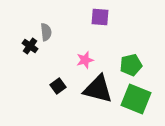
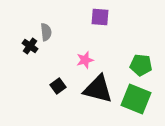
green pentagon: moved 10 px right; rotated 20 degrees clockwise
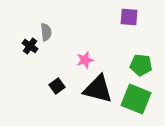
purple square: moved 29 px right
black square: moved 1 px left
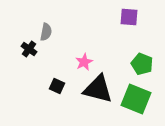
gray semicircle: rotated 18 degrees clockwise
black cross: moved 1 px left, 3 px down
pink star: moved 1 px left, 2 px down; rotated 12 degrees counterclockwise
green pentagon: moved 1 px right, 1 px up; rotated 15 degrees clockwise
black square: rotated 28 degrees counterclockwise
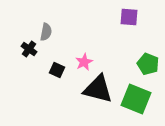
green pentagon: moved 6 px right
black square: moved 16 px up
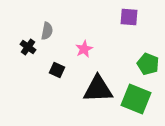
gray semicircle: moved 1 px right, 1 px up
black cross: moved 1 px left, 2 px up
pink star: moved 13 px up
black triangle: rotated 16 degrees counterclockwise
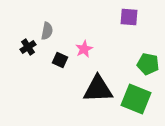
black cross: rotated 21 degrees clockwise
green pentagon: rotated 10 degrees counterclockwise
black square: moved 3 px right, 10 px up
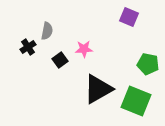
purple square: rotated 18 degrees clockwise
pink star: rotated 24 degrees clockwise
black square: rotated 28 degrees clockwise
black triangle: rotated 28 degrees counterclockwise
green square: moved 2 px down
